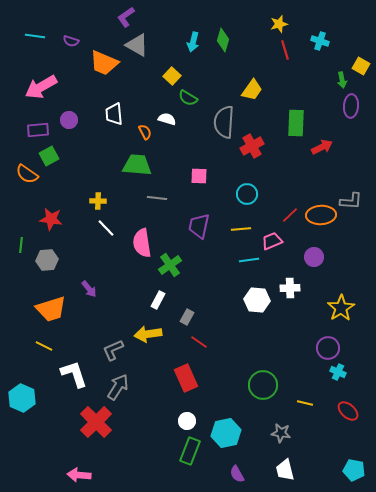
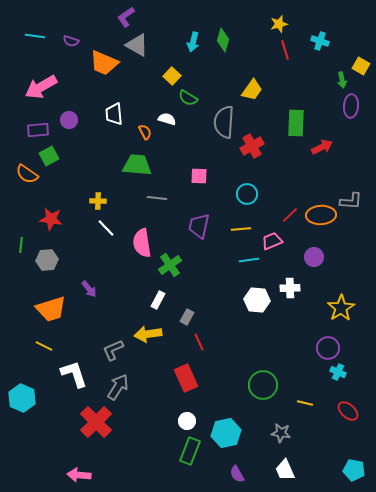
red line at (199, 342): rotated 30 degrees clockwise
white trapezoid at (285, 470): rotated 10 degrees counterclockwise
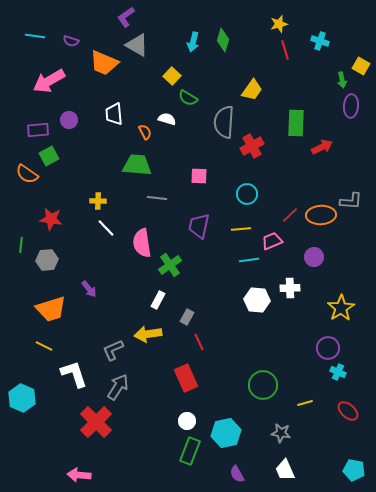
pink arrow at (41, 87): moved 8 px right, 6 px up
yellow line at (305, 403): rotated 28 degrees counterclockwise
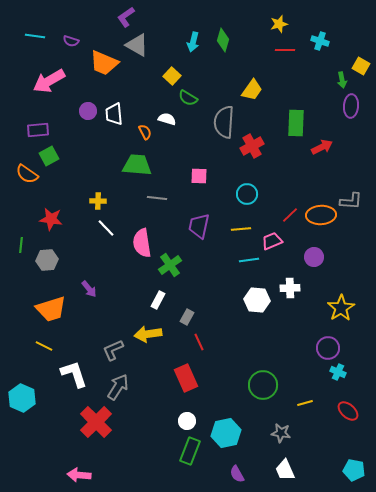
red line at (285, 50): rotated 72 degrees counterclockwise
purple circle at (69, 120): moved 19 px right, 9 px up
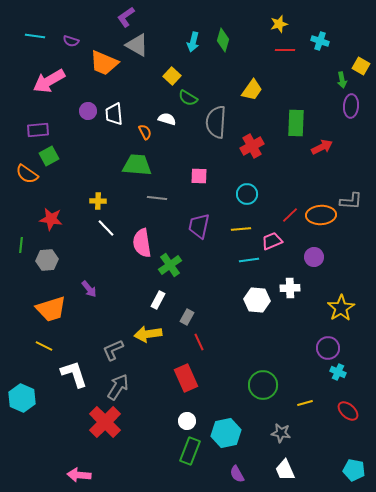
gray semicircle at (224, 122): moved 8 px left
red cross at (96, 422): moved 9 px right
